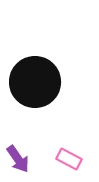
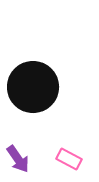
black circle: moved 2 px left, 5 px down
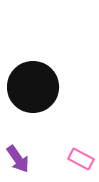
pink rectangle: moved 12 px right
